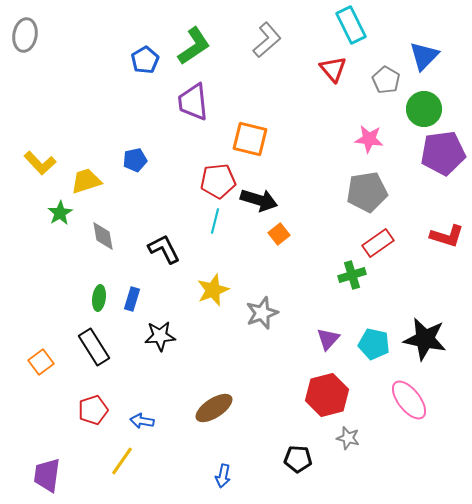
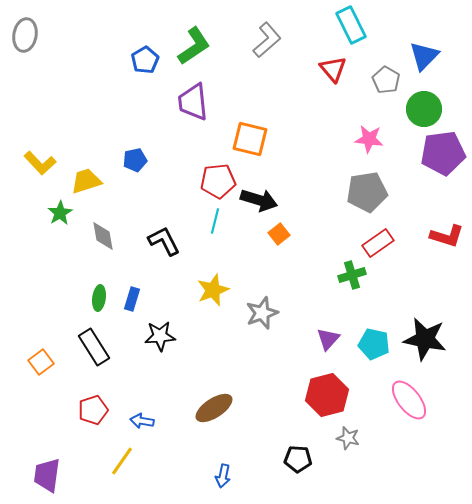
black L-shape at (164, 249): moved 8 px up
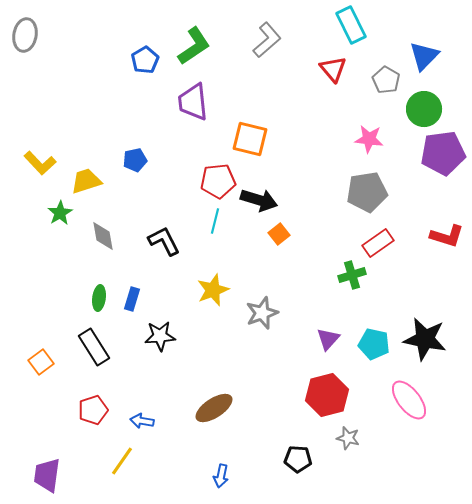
blue arrow at (223, 476): moved 2 px left
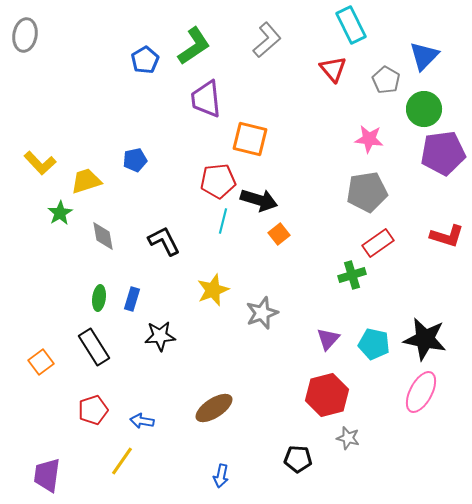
purple trapezoid at (193, 102): moved 13 px right, 3 px up
cyan line at (215, 221): moved 8 px right
pink ellipse at (409, 400): moved 12 px right, 8 px up; rotated 66 degrees clockwise
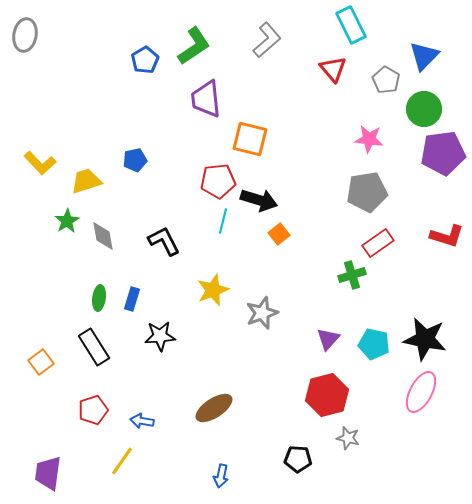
green star at (60, 213): moved 7 px right, 8 px down
purple trapezoid at (47, 475): moved 1 px right, 2 px up
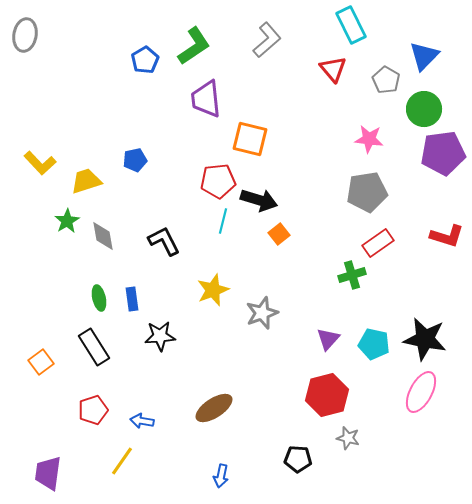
green ellipse at (99, 298): rotated 20 degrees counterclockwise
blue rectangle at (132, 299): rotated 25 degrees counterclockwise
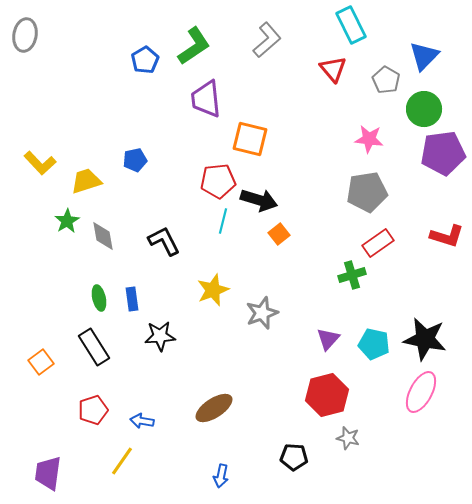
black pentagon at (298, 459): moved 4 px left, 2 px up
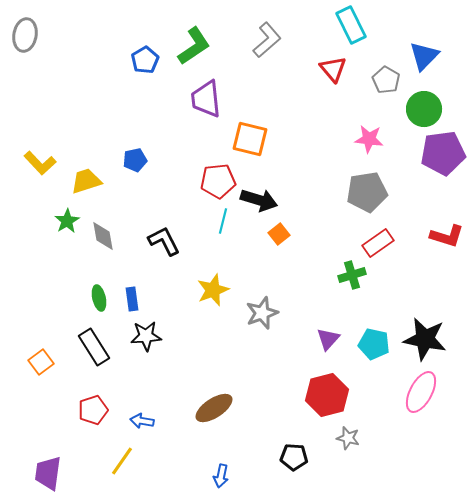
black star at (160, 336): moved 14 px left
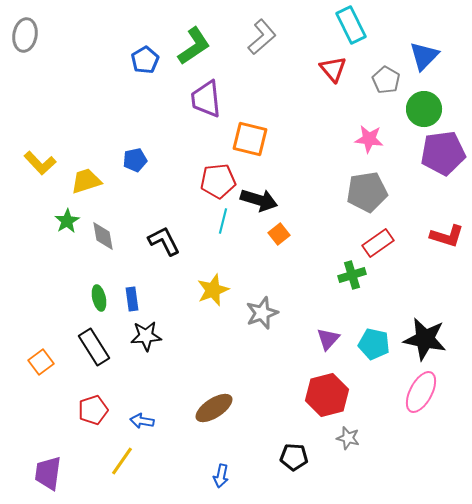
gray L-shape at (267, 40): moved 5 px left, 3 px up
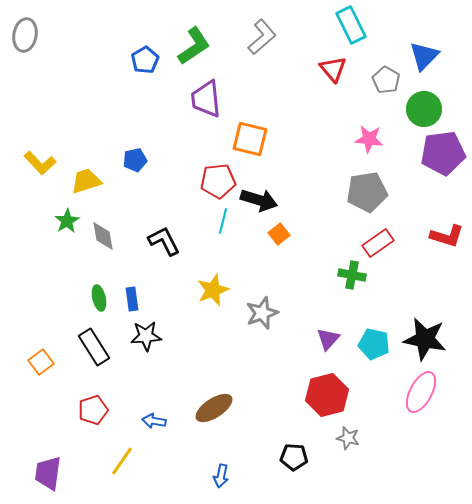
green cross at (352, 275): rotated 28 degrees clockwise
blue arrow at (142, 421): moved 12 px right
